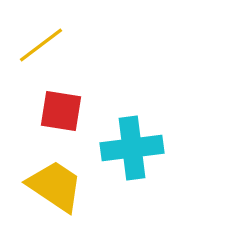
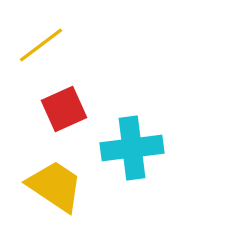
red square: moved 3 px right, 2 px up; rotated 33 degrees counterclockwise
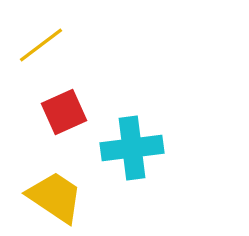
red square: moved 3 px down
yellow trapezoid: moved 11 px down
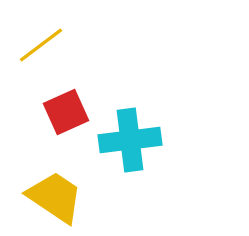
red square: moved 2 px right
cyan cross: moved 2 px left, 8 px up
